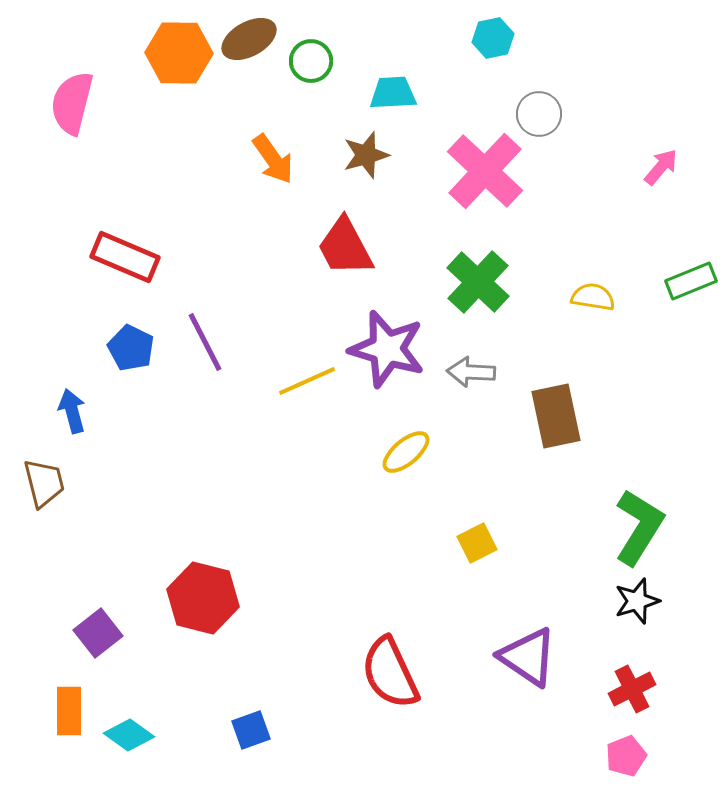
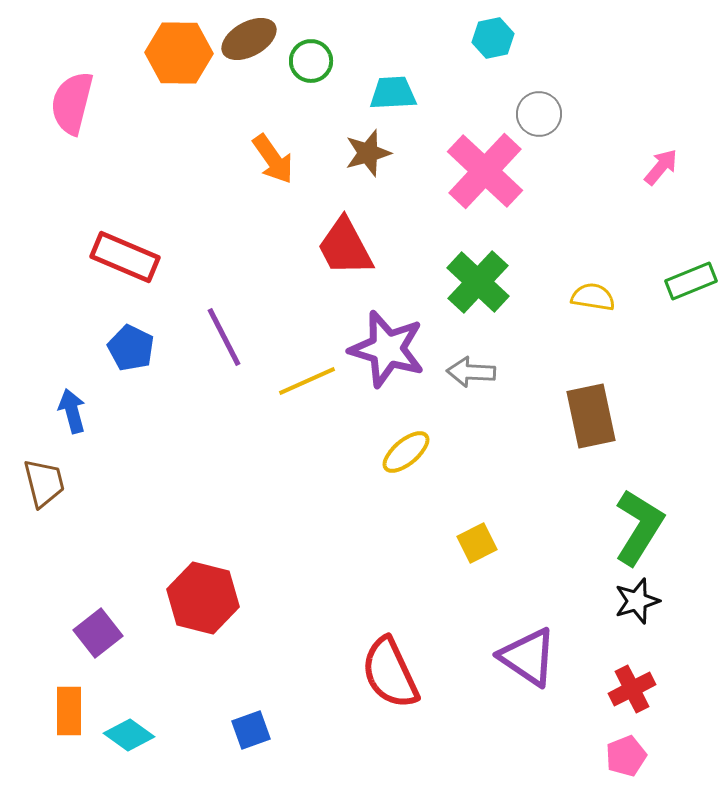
brown star: moved 2 px right, 2 px up
purple line: moved 19 px right, 5 px up
brown rectangle: moved 35 px right
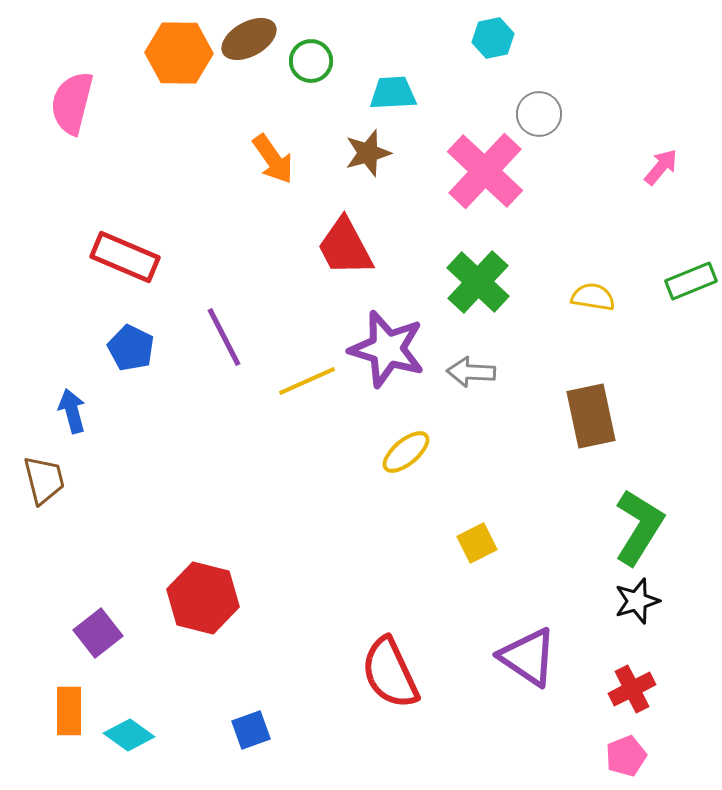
brown trapezoid: moved 3 px up
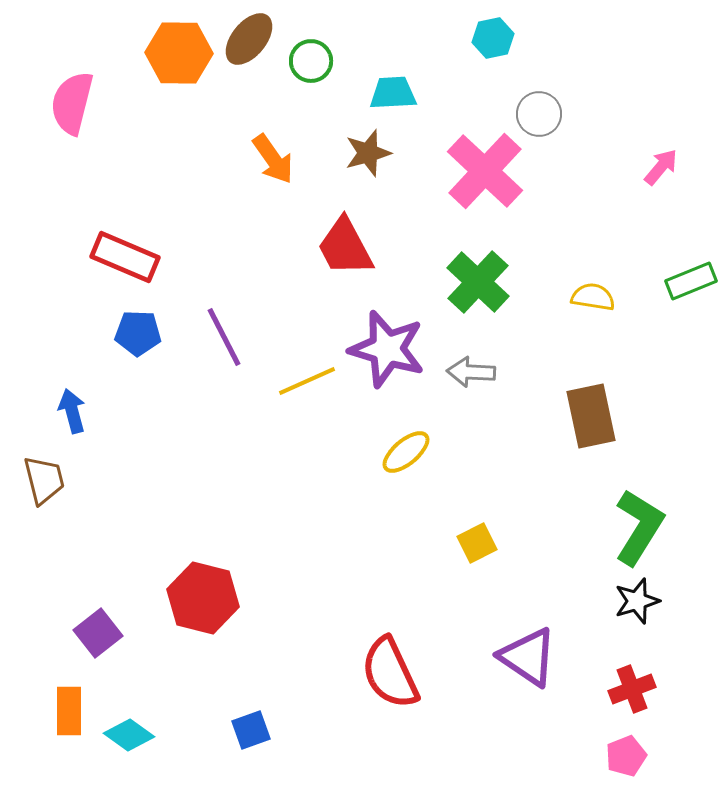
brown ellipse: rotated 22 degrees counterclockwise
blue pentagon: moved 7 px right, 15 px up; rotated 24 degrees counterclockwise
red cross: rotated 6 degrees clockwise
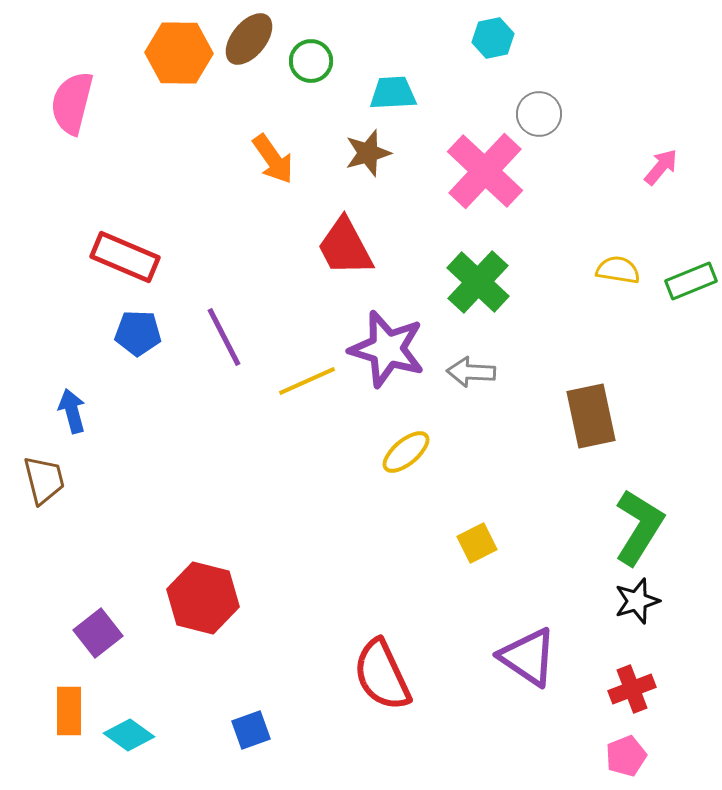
yellow semicircle: moved 25 px right, 27 px up
red semicircle: moved 8 px left, 2 px down
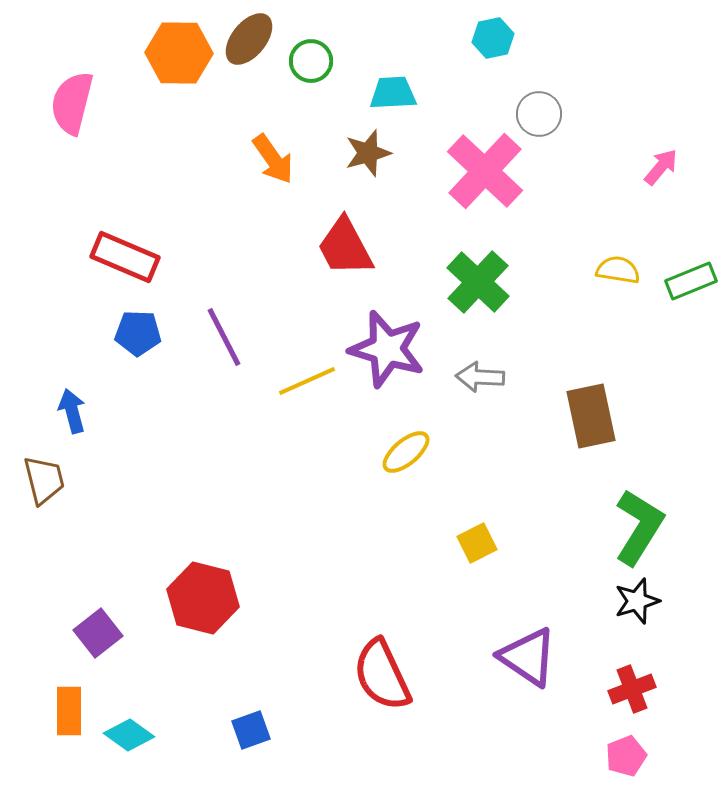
gray arrow: moved 9 px right, 5 px down
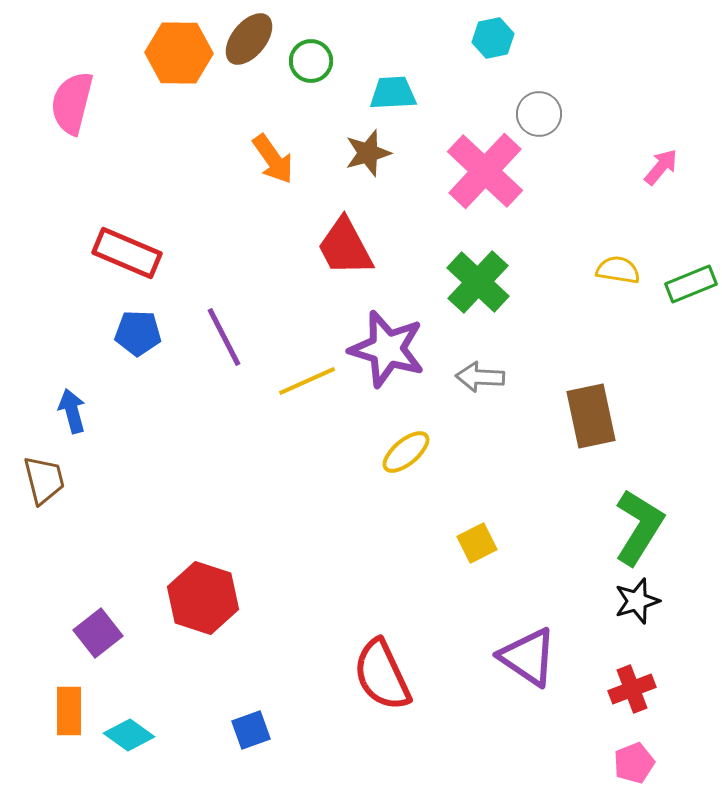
red rectangle: moved 2 px right, 4 px up
green rectangle: moved 3 px down
red hexagon: rotated 4 degrees clockwise
pink pentagon: moved 8 px right, 7 px down
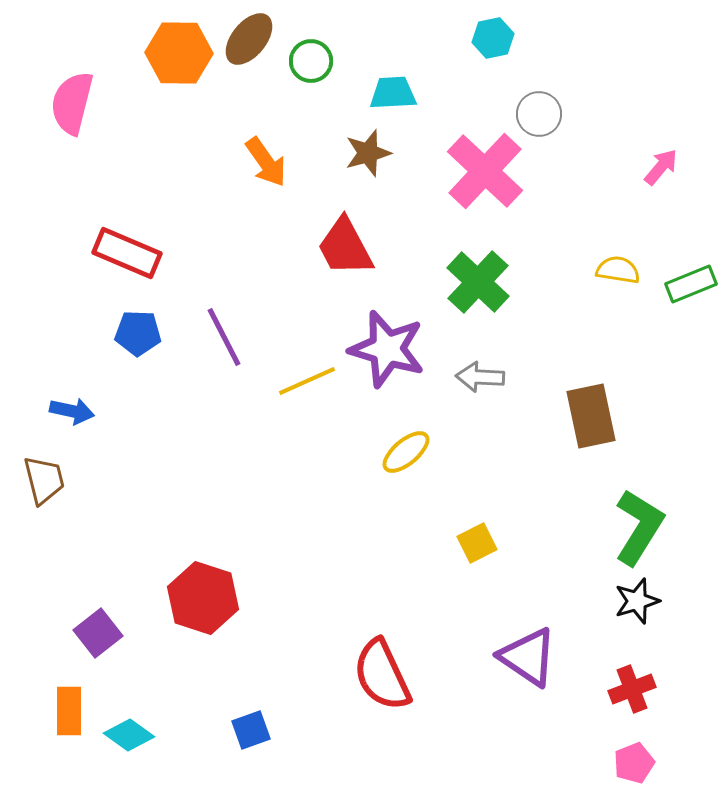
orange arrow: moved 7 px left, 3 px down
blue arrow: rotated 117 degrees clockwise
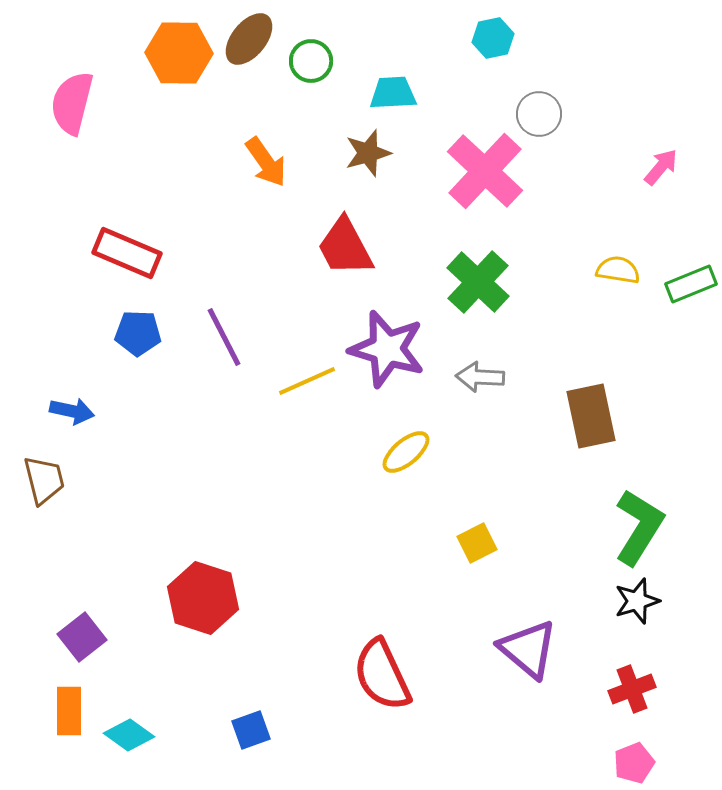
purple square: moved 16 px left, 4 px down
purple triangle: moved 8 px up; rotated 6 degrees clockwise
